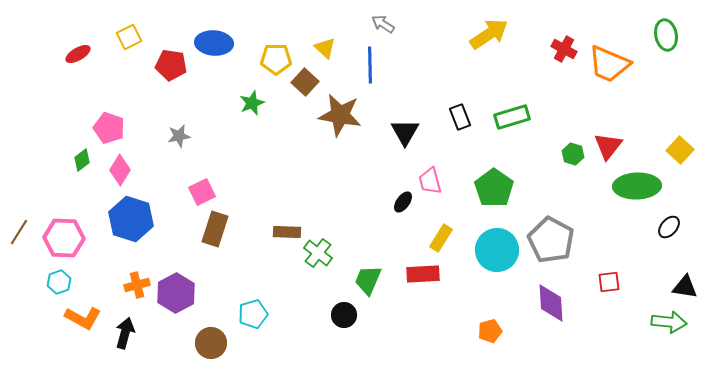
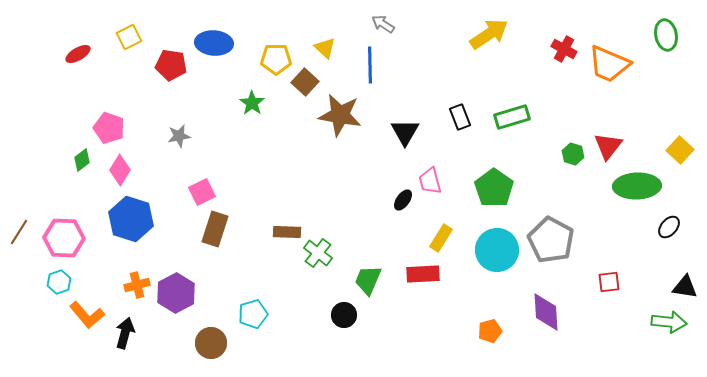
green star at (252, 103): rotated 15 degrees counterclockwise
black ellipse at (403, 202): moved 2 px up
purple diamond at (551, 303): moved 5 px left, 9 px down
orange L-shape at (83, 318): moved 4 px right, 3 px up; rotated 21 degrees clockwise
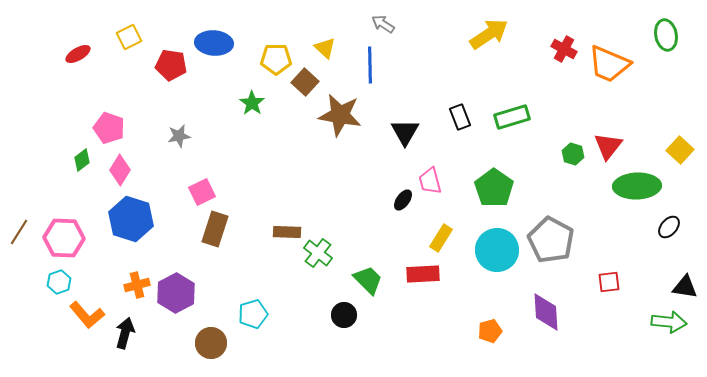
green trapezoid at (368, 280): rotated 112 degrees clockwise
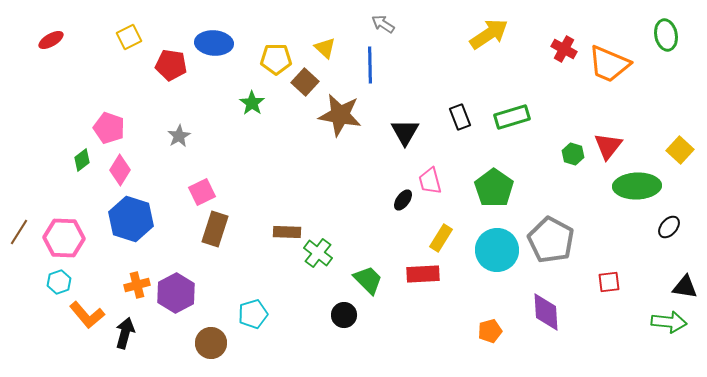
red ellipse at (78, 54): moved 27 px left, 14 px up
gray star at (179, 136): rotated 20 degrees counterclockwise
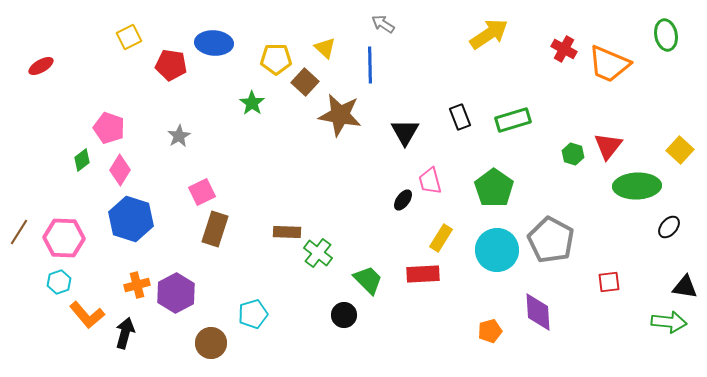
red ellipse at (51, 40): moved 10 px left, 26 px down
green rectangle at (512, 117): moved 1 px right, 3 px down
purple diamond at (546, 312): moved 8 px left
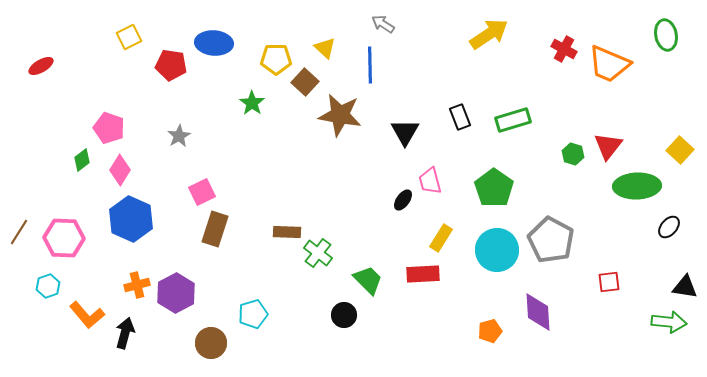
blue hexagon at (131, 219): rotated 6 degrees clockwise
cyan hexagon at (59, 282): moved 11 px left, 4 px down
